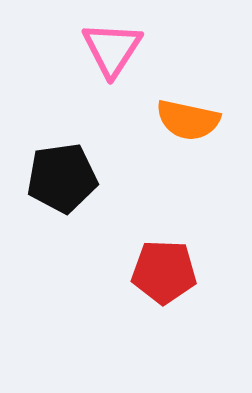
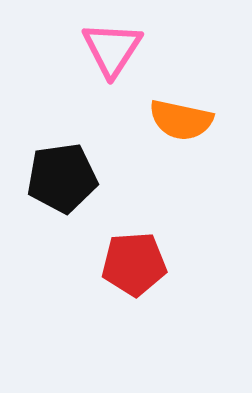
orange semicircle: moved 7 px left
red pentagon: moved 30 px left, 8 px up; rotated 6 degrees counterclockwise
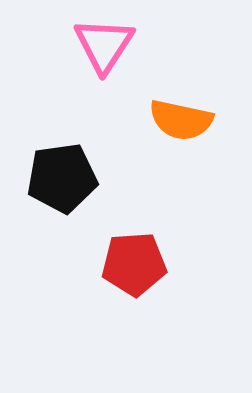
pink triangle: moved 8 px left, 4 px up
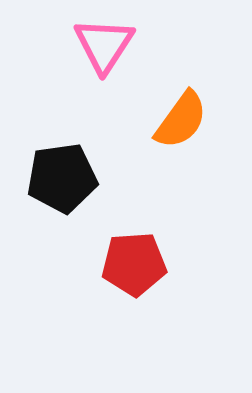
orange semicircle: rotated 66 degrees counterclockwise
